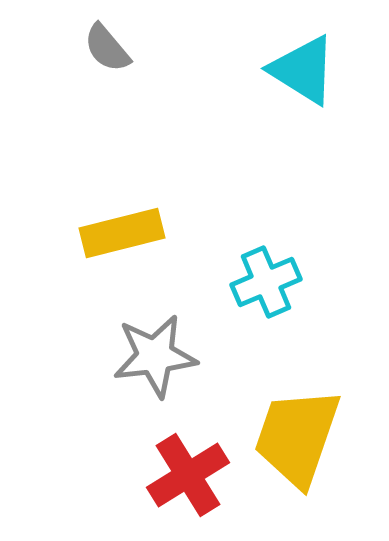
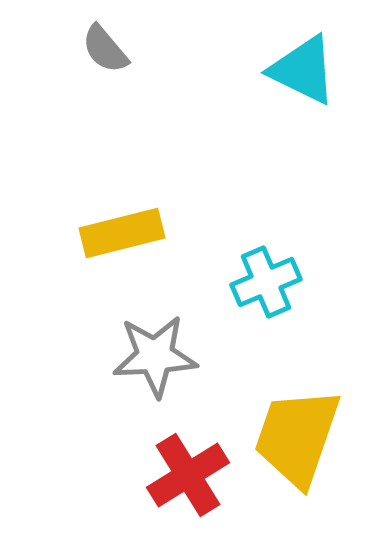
gray semicircle: moved 2 px left, 1 px down
cyan triangle: rotated 6 degrees counterclockwise
gray star: rotated 4 degrees clockwise
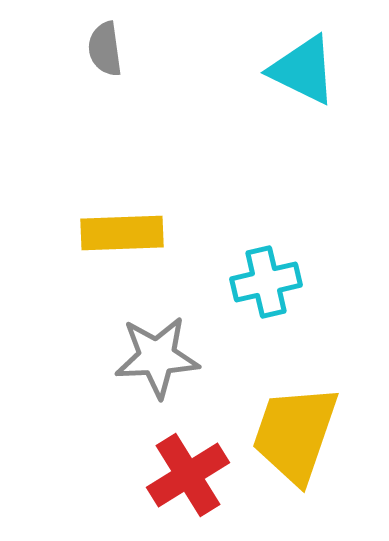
gray semicircle: rotated 32 degrees clockwise
yellow rectangle: rotated 12 degrees clockwise
cyan cross: rotated 10 degrees clockwise
gray star: moved 2 px right, 1 px down
yellow trapezoid: moved 2 px left, 3 px up
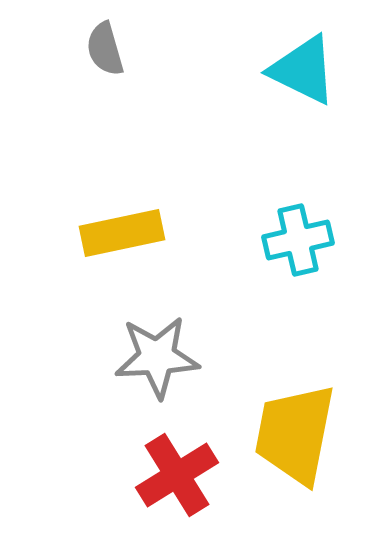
gray semicircle: rotated 8 degrees counterclockwise
yellow rectangle: rotated 10 degrees counterclockwise
cyan cross: moved 32 px right, 42 px up
yellow trapezoid: rotated 8 degrees counterclockwise
red cross: moved 11 px left
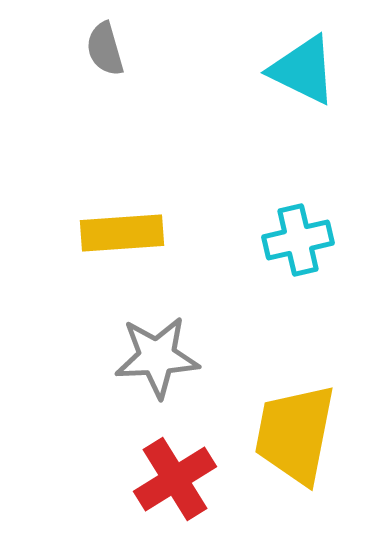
yellow rectangle: rotated 8 degrees clockwise
red cross: moved 2 px left, 4 px down
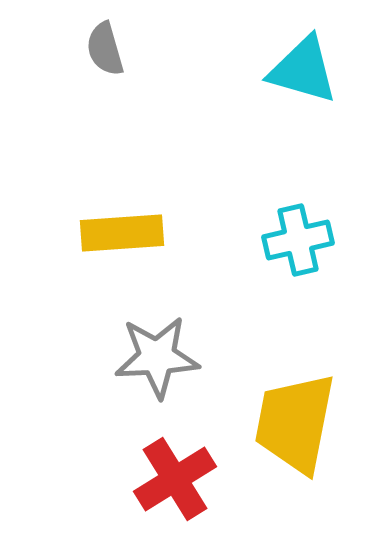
cyan triangle: rotated 10 degrees counterclockwise
yellow trapezoid: moved 11 px up
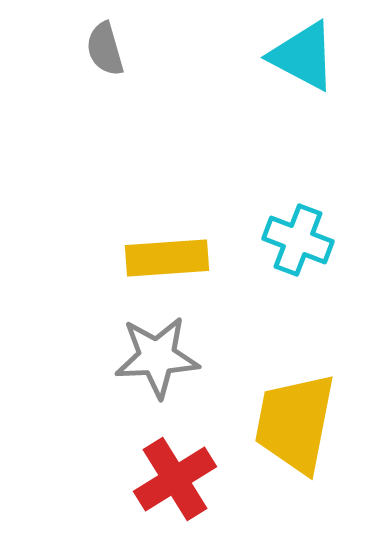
cyan triangle: moved 14 px up; rotated 12 degrees clockwise
yellow rectangle: moved 45 px right, 25 px down
cyan cross: rotated 34 degrees clockwise
